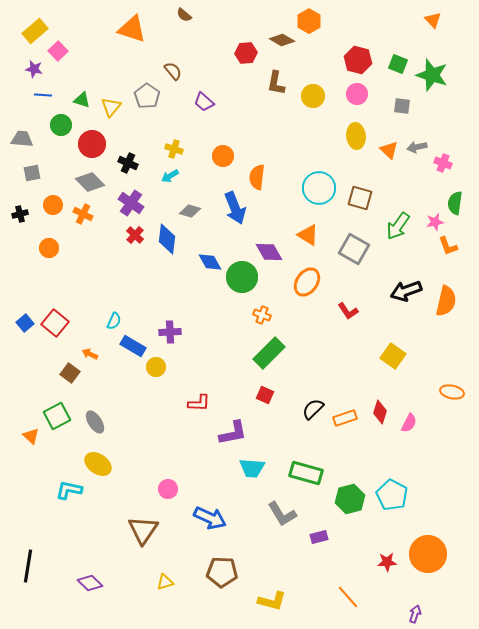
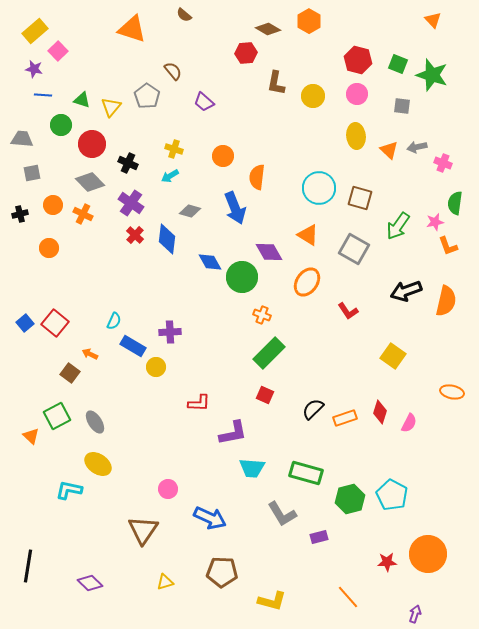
brown diamond at (282, 40): moved 14 px left, 11 px up
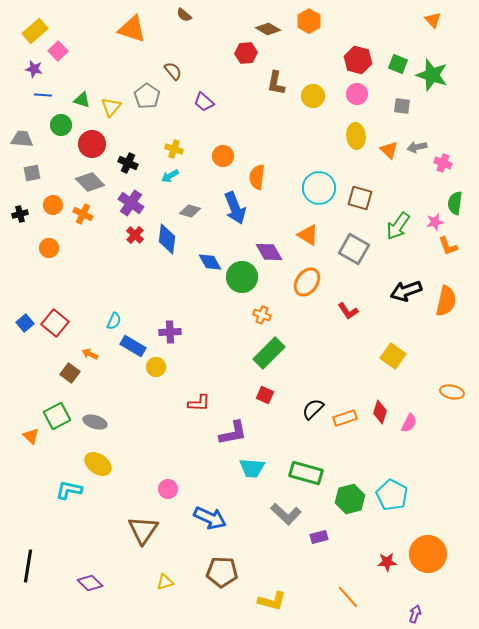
gray ellipse at (95, 422): rotated 40 degrees counterclockwise
gray L-shape at (282, 514): moved 4 px right; rotated 16 degrees counterclockwise
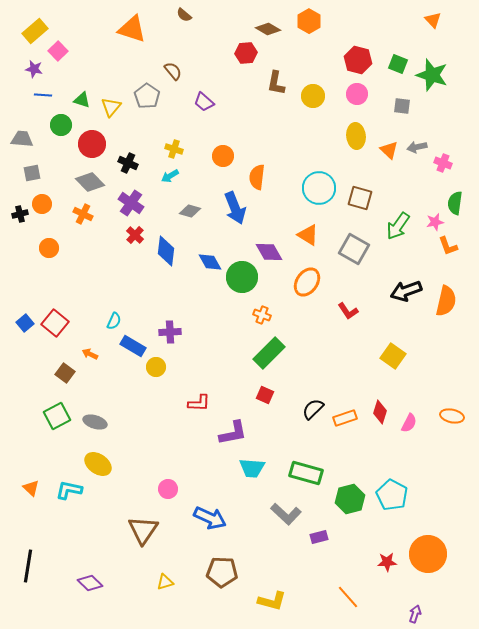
orange circle at (53, 205): moved 11 px left, 1 px up
blue diamond at (167, 239): moved 1 px left, 12 px down
brown square at (70, 373): moved 5 px left
orange ellipse at (452, 392): moved 24 px down
orange triangle at (31, 436): moved 52 px down
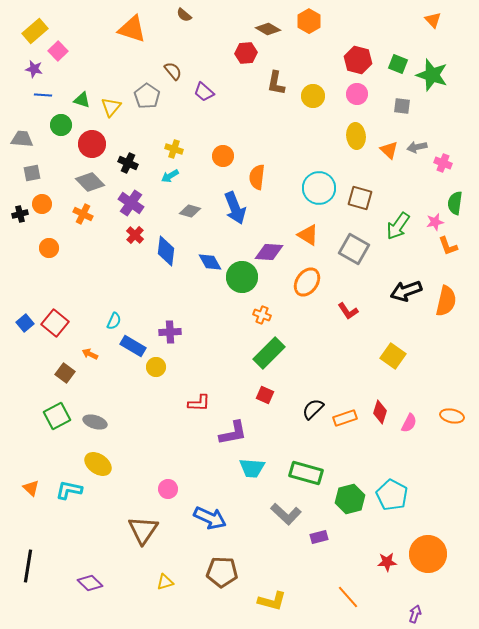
purple trapezoid at (204, 102): moved 10 px up
purple diamond at (269, 252): rotated 56 degrees counterclockwise
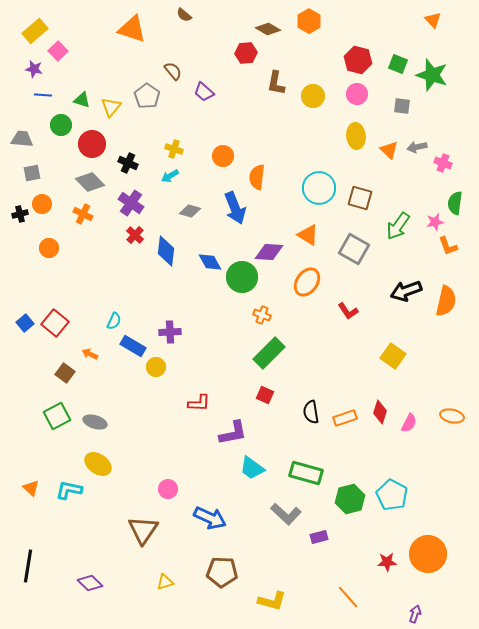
black semicircle at (313, 409): moved 2 px left, 3 px down; rotated 55 degrees counterclockwise
cyan trapezoid at (252, 468): rotated 32 degrees clockwise
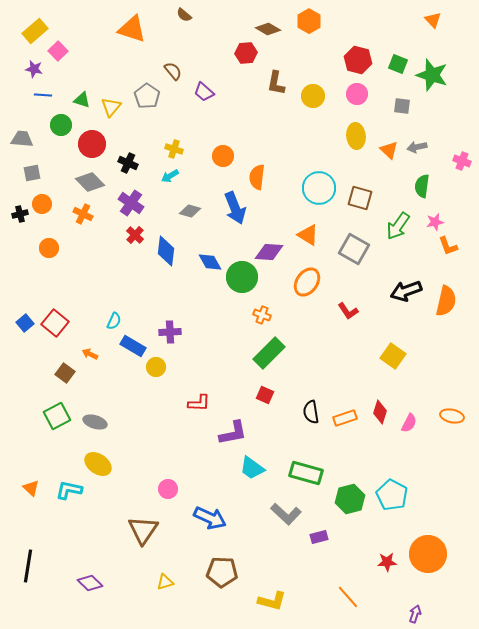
pink cross at (443, 163): moved 19 px right, 2 px up
green semicircle at (455, 203): moved 33 px left, 17 px up
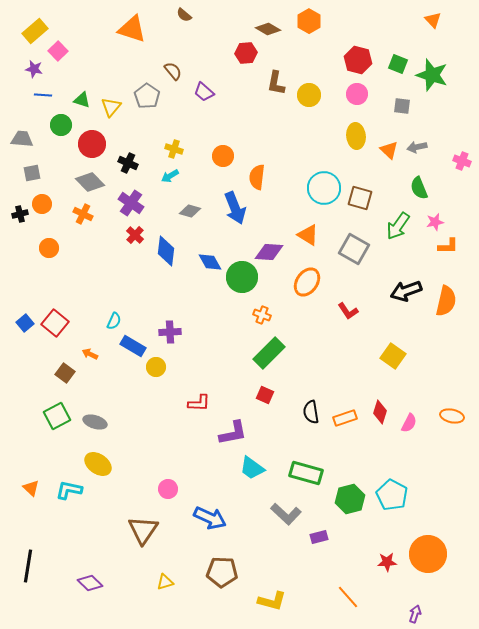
yellow circle at (313, 96): moved 4 px left, 1 px up
green semicircle at (422, 186): moved 3 px left, 2 px down; rotated 30 degrees counterclockwise
cyan circle at (319, 188): moved 5 px right
orange L-shape at (448, 246): rotated 70 degrees counterclockwise
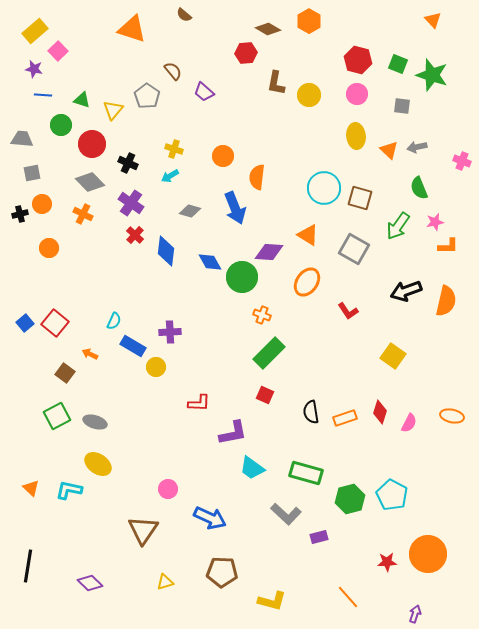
yellow triangle at (111, 107): moved 2 px right, 3 px down
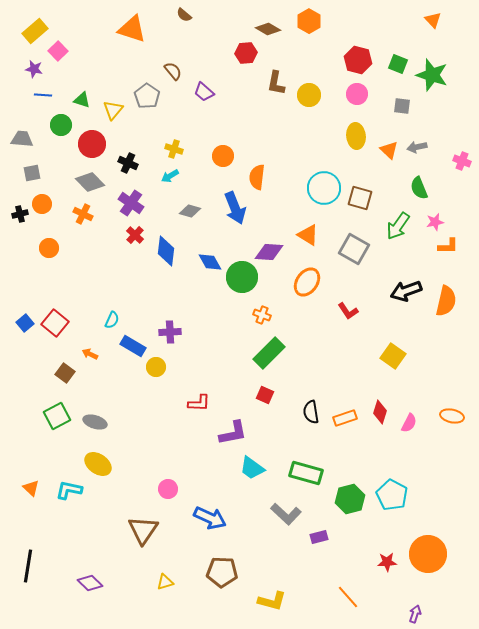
cyan semicircle at (114, 321): moved 2 px left, 1 px up
